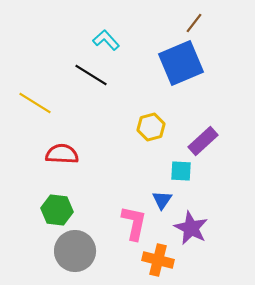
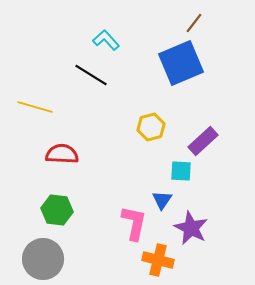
yellow line: moved 4 px down; rotated 16 degrees counterclockwise
gray circle: moved 32 px left, 8 px down
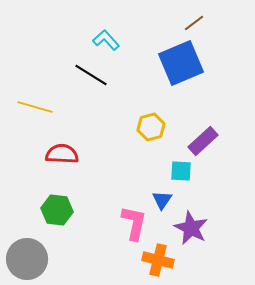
brown line: rotated 15 degrees clockwise
gray circle: moved 16 px left
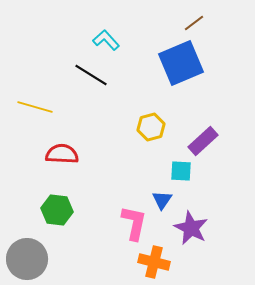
orange cross: moved 4 px left, 2 px down
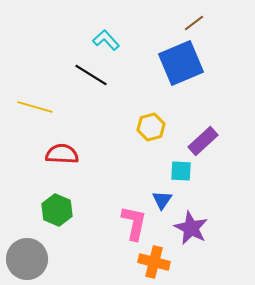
green hexagon: rotated 16 degrees clockwise
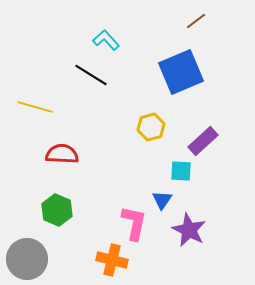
brown line: moved 2 px right, 2 px up
blue square: moved 9 px down
purple star: moved 2 px left, 2 px down
orange cross: moved 42 px left, 2 px up
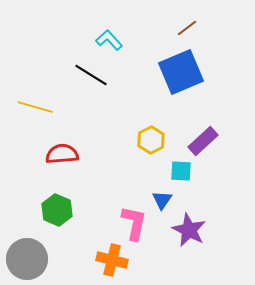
brown line: moved 9 px left, 7 px down
cyan L-shape: moved 3 px right
yellow hexagon: moved 13 px down; rotated 12 degrees counterclockwise
red semicircle: rotated 8 degrees counterclockwise
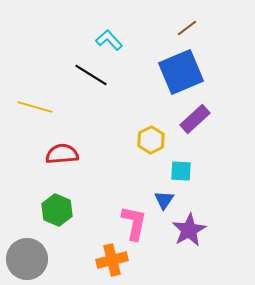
purple rectangle: moved 8 px left, 22 px up
blue triangle: moved 2 px right
purple star: rotated 16 degrees clockwise
orange cross: rotated 28 degrees counterclockwise
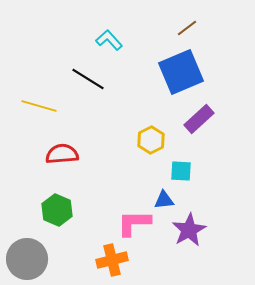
black line: moved 3 px left, 4 px down
yellow line: moved 4 px right, 1 px up
purple rectangle: moved 4 px right
blue triangle: rotated 50 degrees clockwise
pink L-shape: rotated 102 degrees counterclockwise
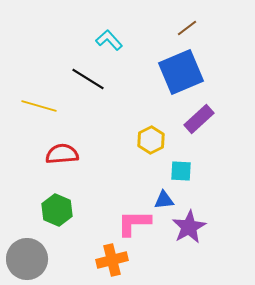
purple star: moved 3 px up
